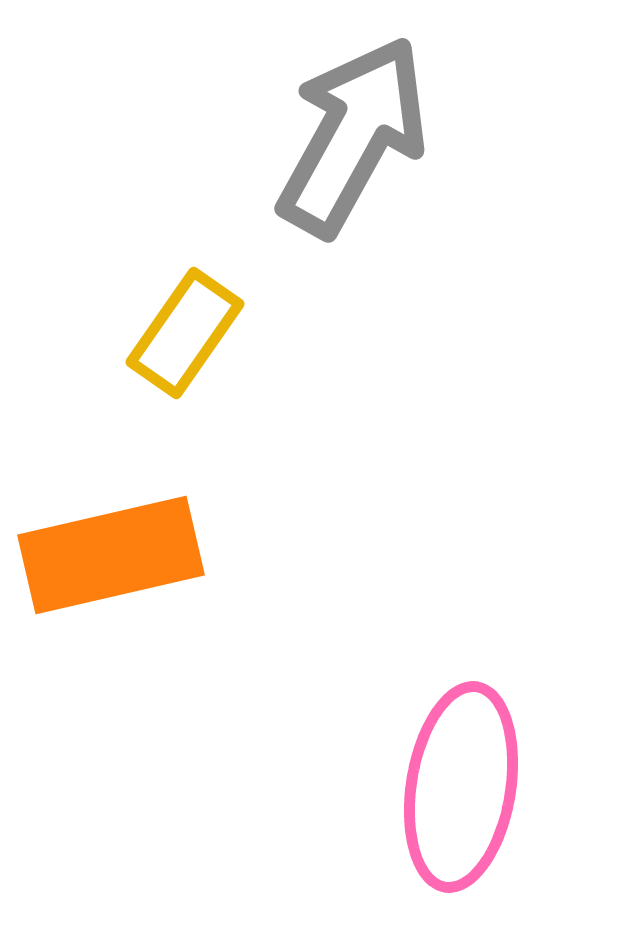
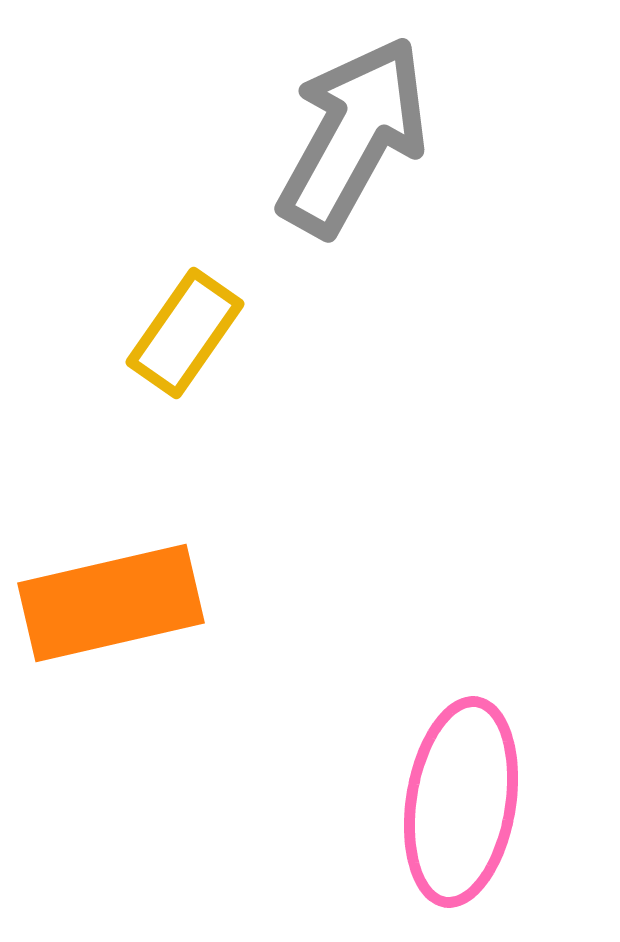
orange rectangle: moved 48 px down
pink ellipse: moved 15 px down
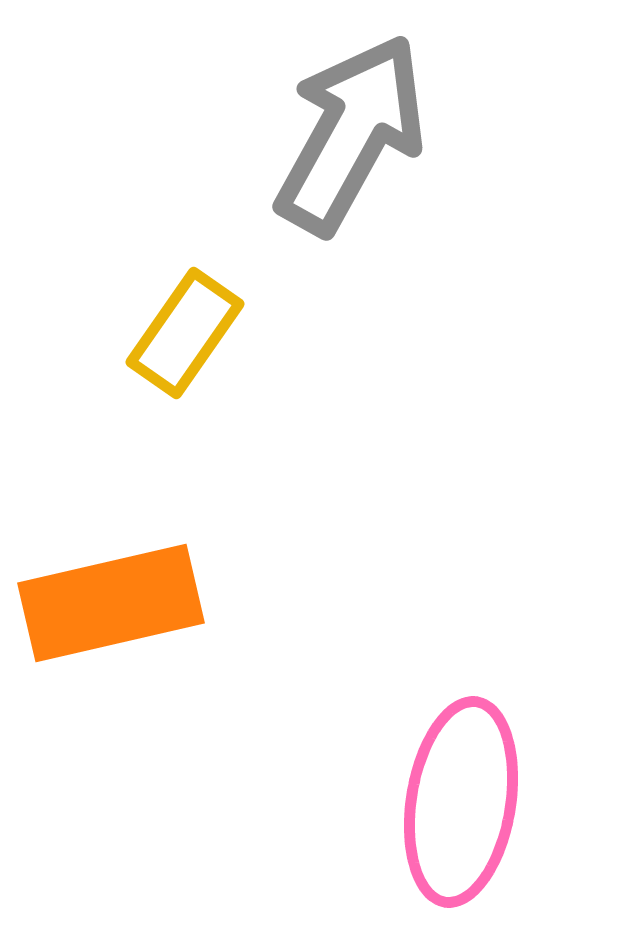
gray arrow: moved 2 px left, 2 px up
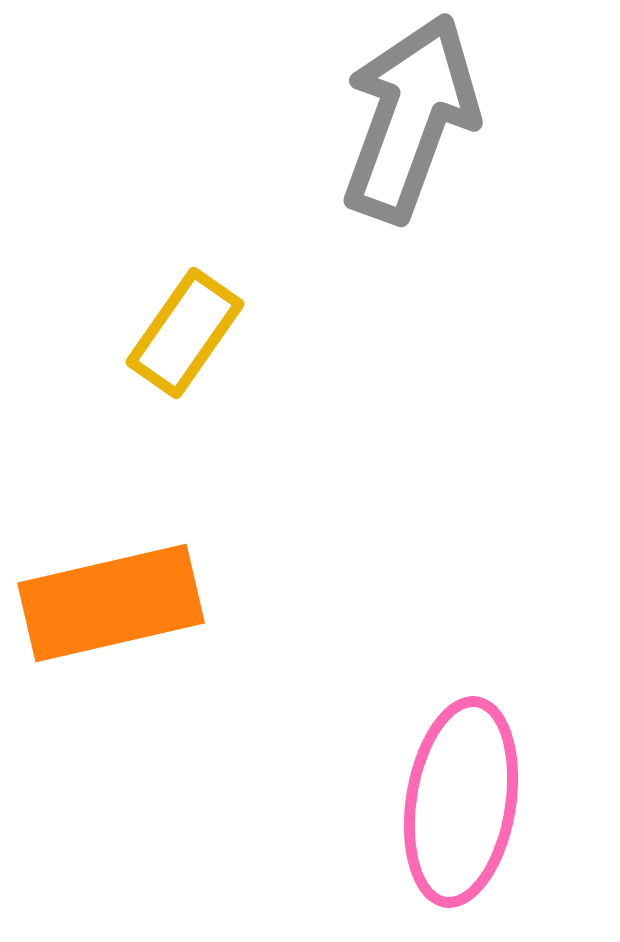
gray arrow: moved 59 px right, 16 px up; rotated 9 degrees counterclockwise
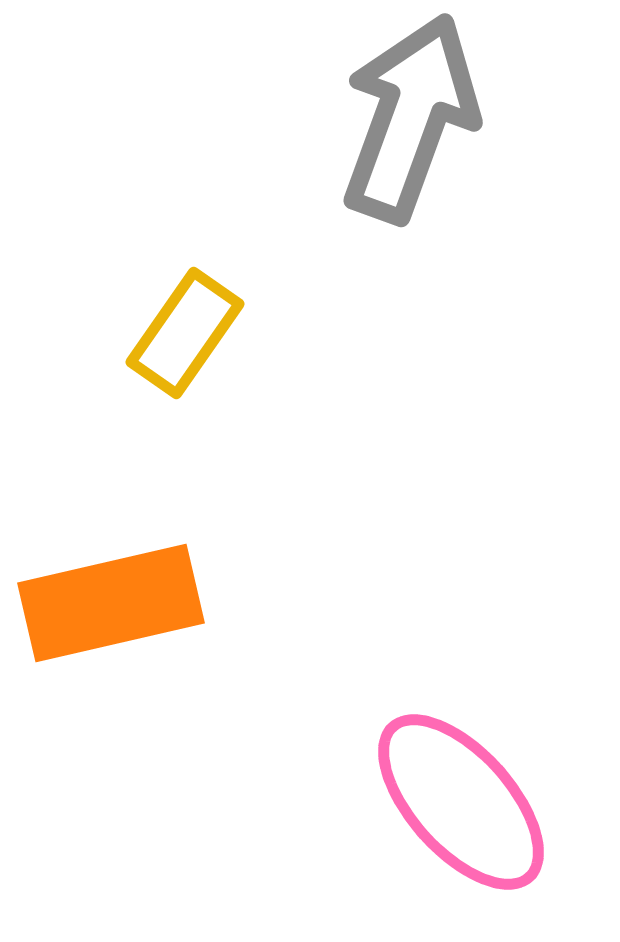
pink ellipse: rotated 51 degrees counterclockwise
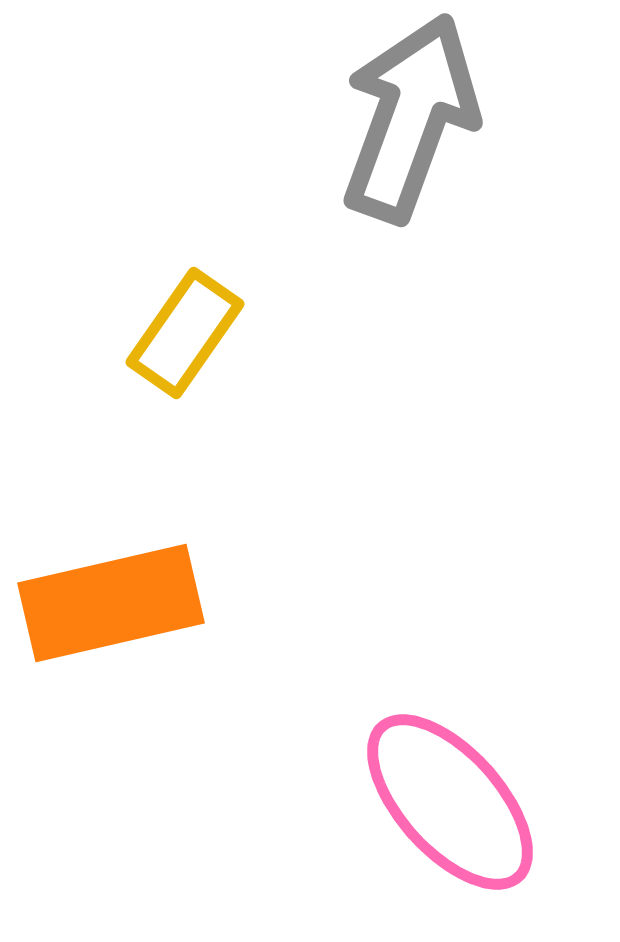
pink ellipse: moved 11 px left
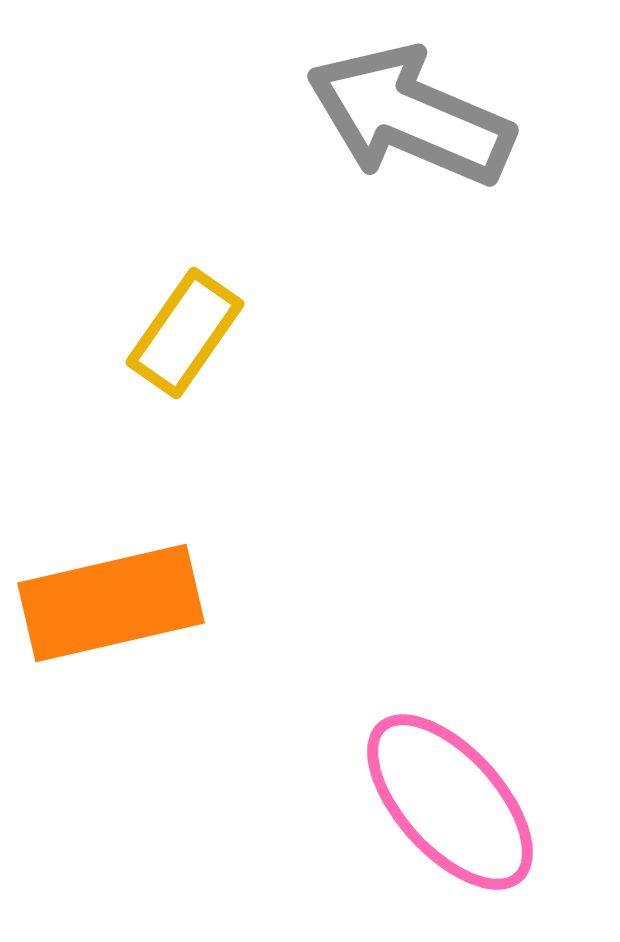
gray arrow: moved 2 px up; rotated 87 degrees counterclockwise
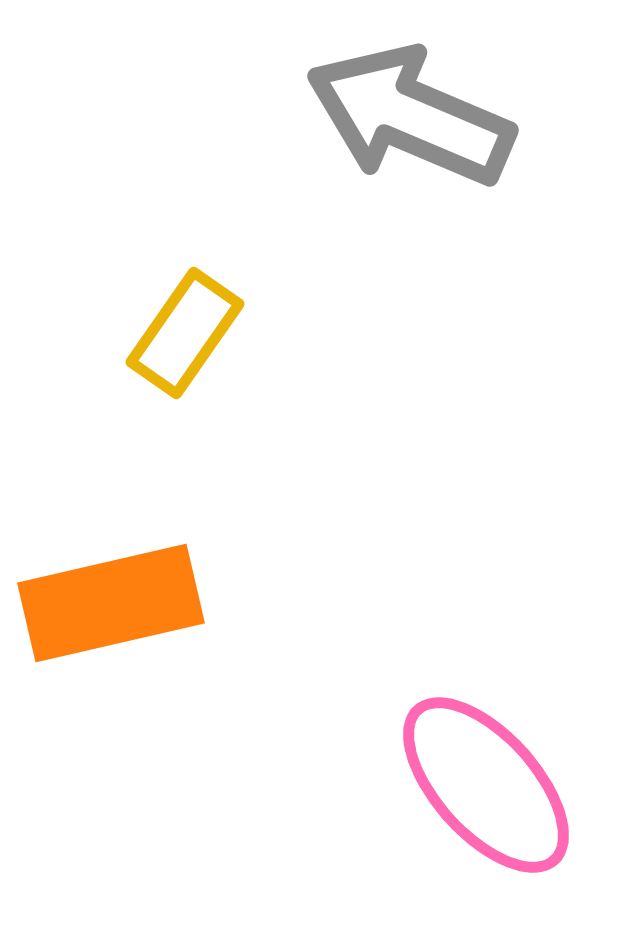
pink ellipse: moved 36 px right, 17 px up
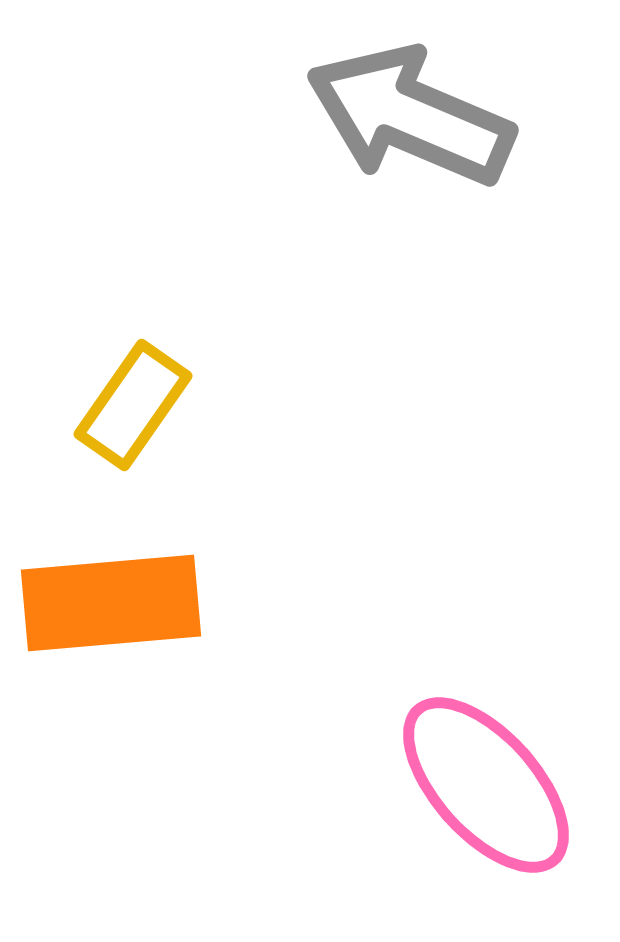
yellow rectangle: moved 52 px left, 72 px down
orange rectangle: rotated 8 degrees clockwise
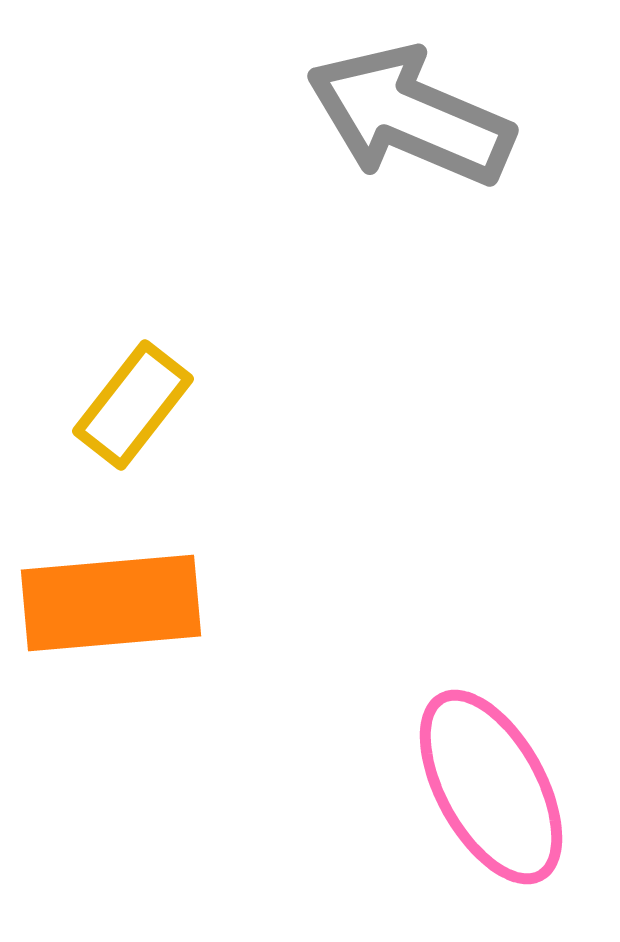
yellow rectangle: rotated 3 degrees clockwise
pink ellipse: moved 5 px right, 2 px down; rotated 13 degrees clockwise
